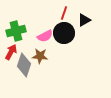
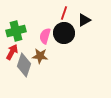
pink semicircle: rotated 133 degrees clockwise
red arrow: moved 1 px right
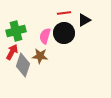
red line: rotated 64 degrees clockwise
gray diamond: moved 1 px left
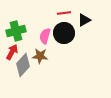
gray diamond: rotated 25 degrees clockwise
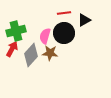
red arrow: moved 3 px up
brown star: moved 10 px right, 3 px up
gray diamond: moved 8 px right, 10 px up
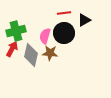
gray diamond: rotated 30 degrees counterclockwise
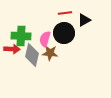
red line: moved 1 px right
green cross: moved 5 px right, 5 px down; rotated 18 degrees clockwise
pink semicircle: moved 3 px down
red arrow: rotated 63 degrees clockwise
gray diamond: moved 1 px right
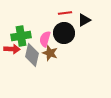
green cross: rotated 12 degrees counterclockwise
brown star: rotated 14 degrees clockwise
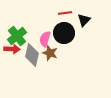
black triangle: rotated 16 degrees counterclockwise
green cross: moved 4 px left; rotated 30 degrees counterclockwise
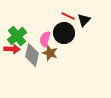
red line: moved 3 px right, 3 px down; rotated 32 degrees clockwise
